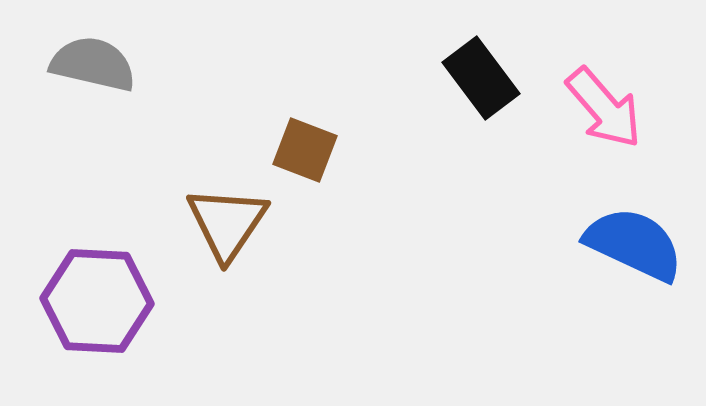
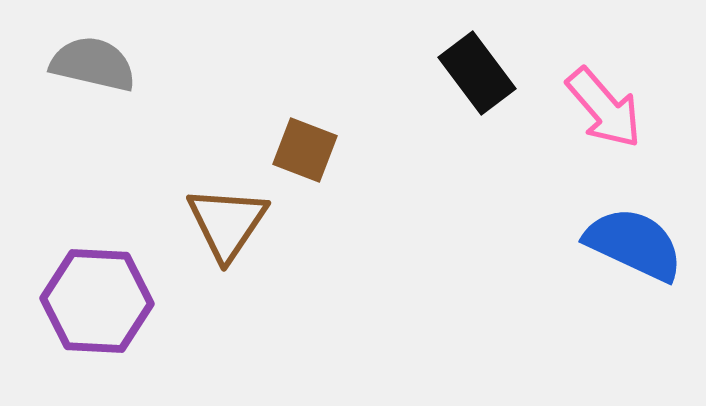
black rectangle: moved 4 px left, 5 px up
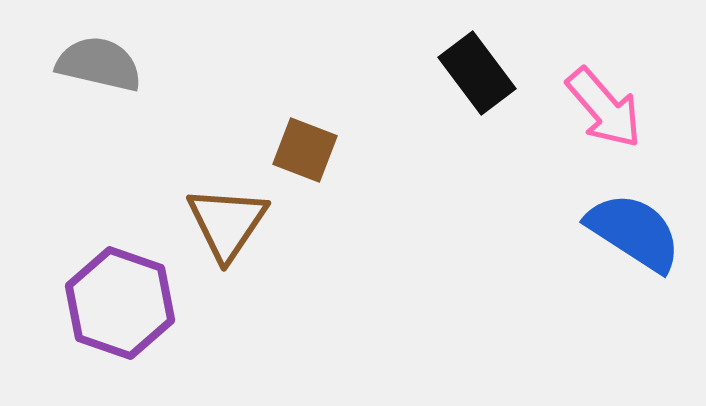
gray semicircle: moved 6 px right
blue semicircle: moved 12 px up; rotated 8 degrees clockwise
purple hexagon: moved 23 px right, 2 px down; rotated 16 degrees clockwise
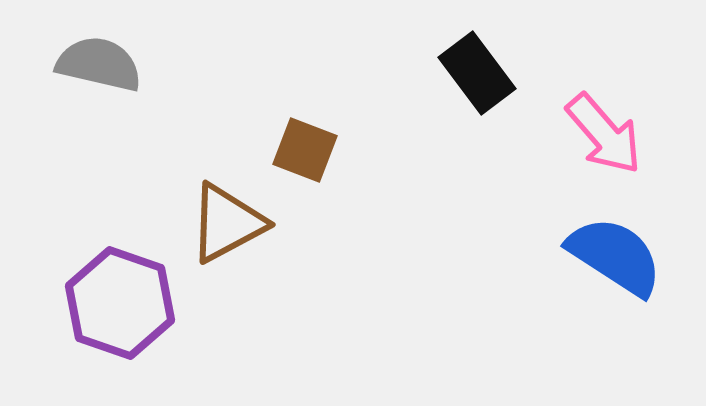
pink arrow: moved 26 px down
brown triangle: rotated 28 degrees clockwise
blue semicircle: moved 19 px left, 24 px down
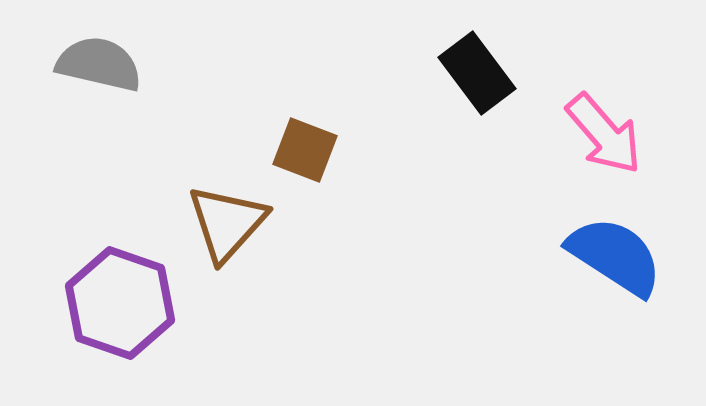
brown triangle: rotated 20 degrees counterclockwise
